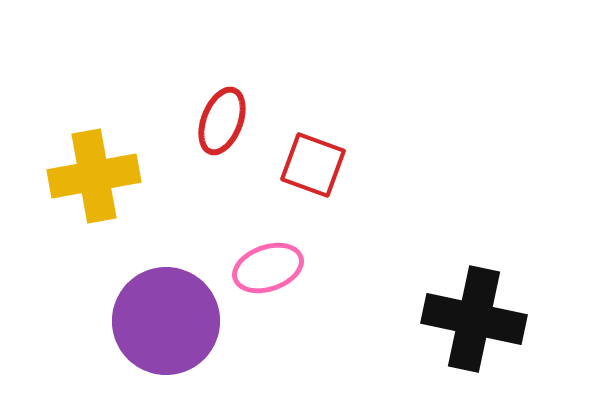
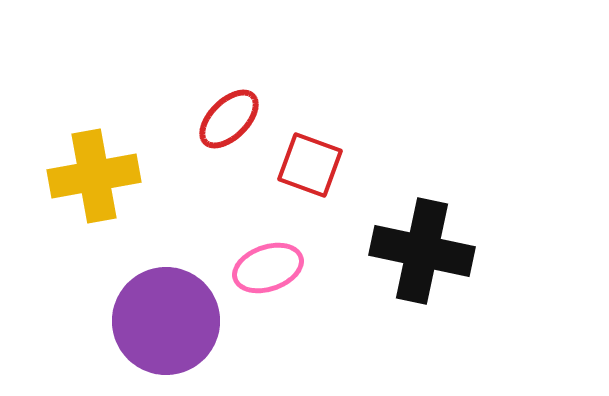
red ellipse: moved 7 px right, 2 px up; rotated 24 degrees clockwise
red square: moved 3 px left
black cross: moved 52 px left, 68 px up
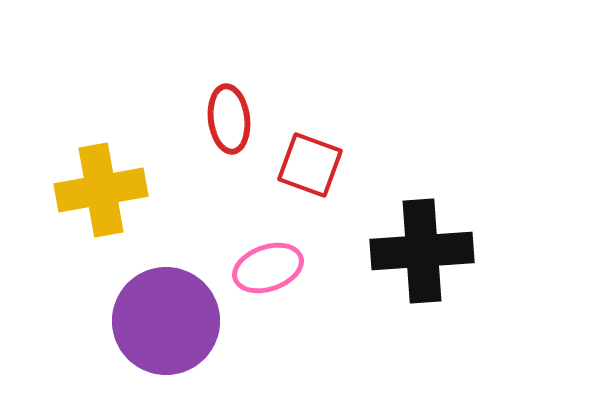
red ellipse: rotated 52 degrees counterclockwise
yellow cross: moved 7 px right, 14 px down
black cross: rotated 16 degrees counterclockwise
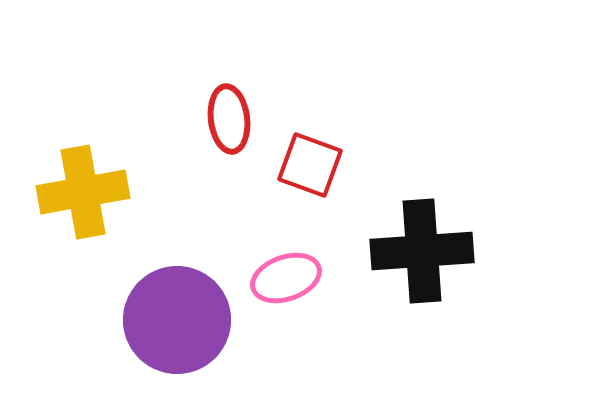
yellow cross: moved 18 px left, 2 px down
pink ellipse: moved 18 px right, 10 px down
purple circle: moved 11 px right, 1 px up
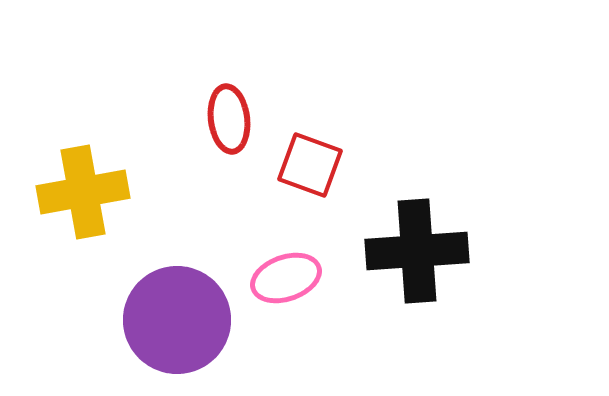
black cross: moved 5 px left
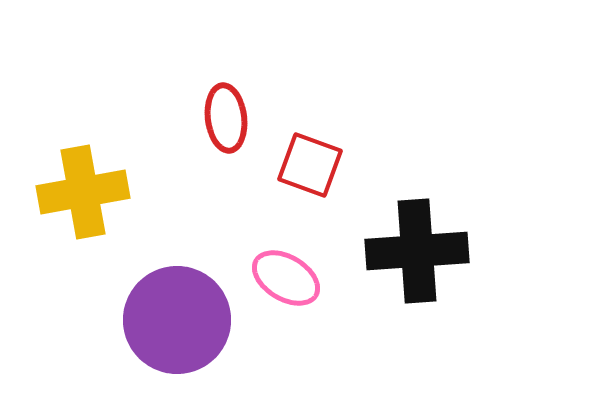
red ellipse: moved 3 px left, 1 px up
pink ellipse: rotated 50 degrees clockwise
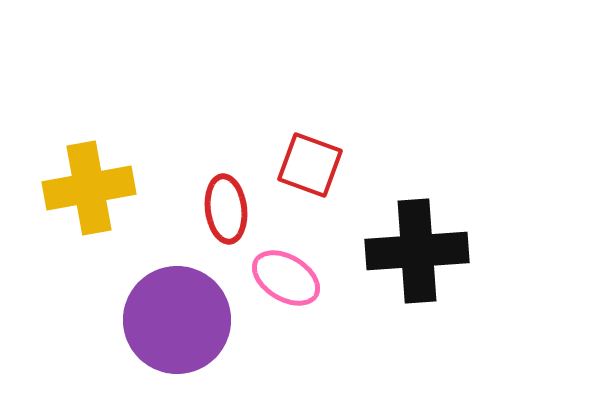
red ellipse: moved 91 px down
yellow cross: moved 6 px right, 4 px up
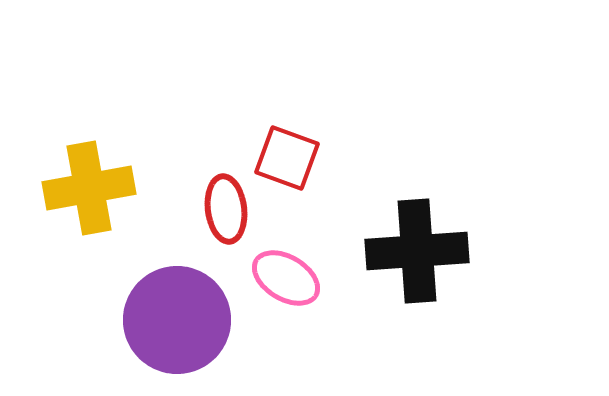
red square: moved 23 px left, 7 px up
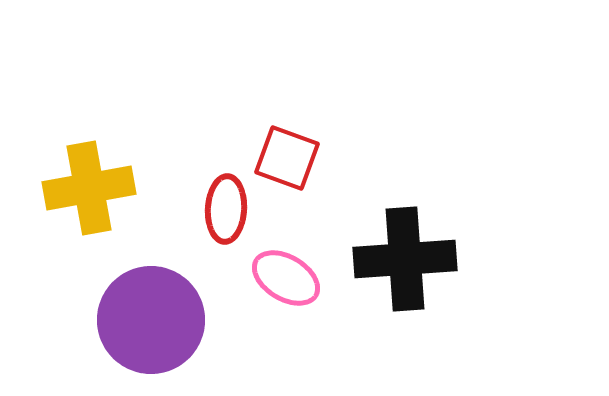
red ellipse: rotated 10 degrees clockwise
black cross: moved 12 px left, 8 px down
purple circle: moved 26 px left
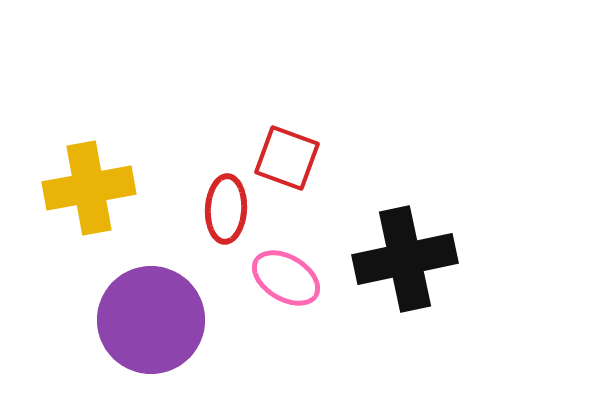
black cross: rotated 8 degrees counterclockwise
